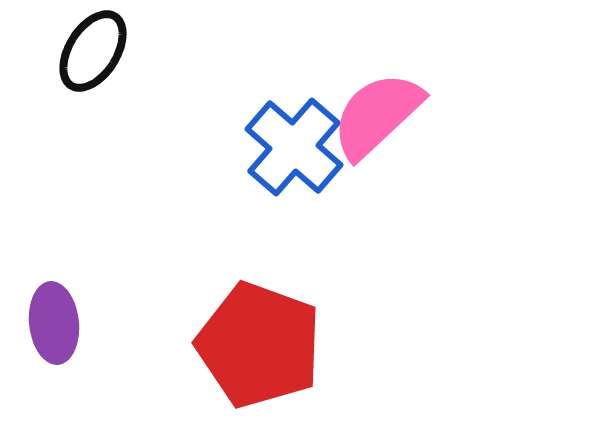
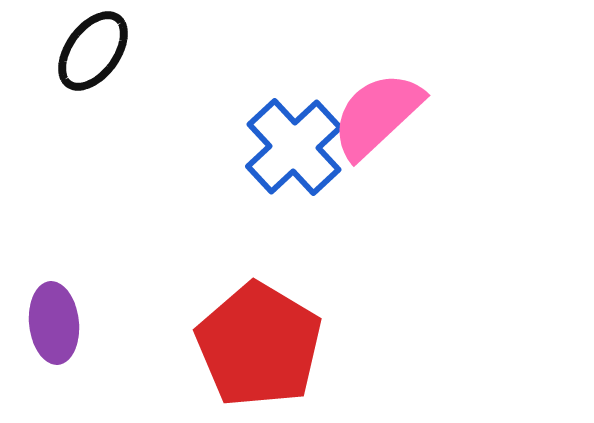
black ellipse: rotated 4 degrees clockwise
blue cross: rotated 6 degrees clockwise
red pentagon: rotated 11 degrees clockwise
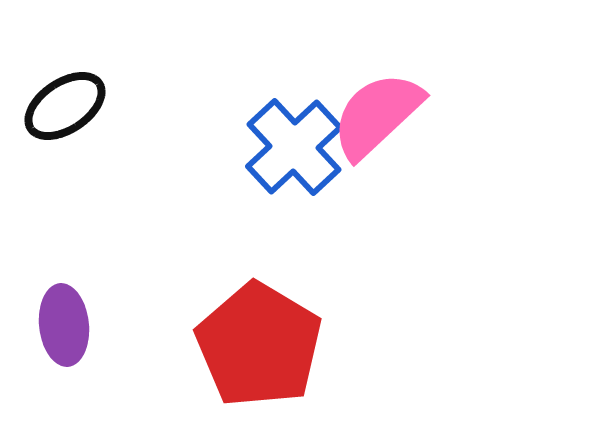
black ellipse: moved 28 px left, 55 px down; rotated 20 degrees clockwise
purple ellipse: moved 10 px right, 2 px down
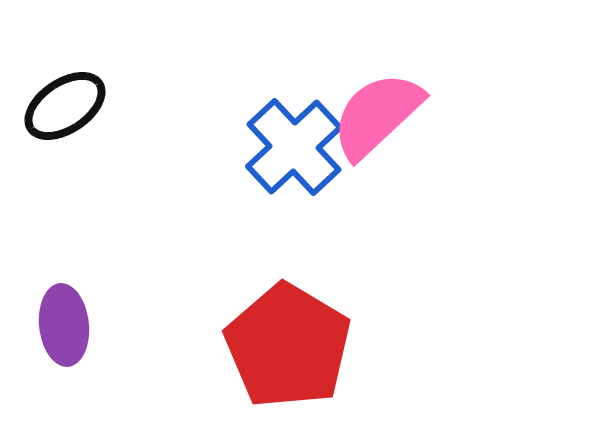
red pentagon: moved 29 px right, 1 px down
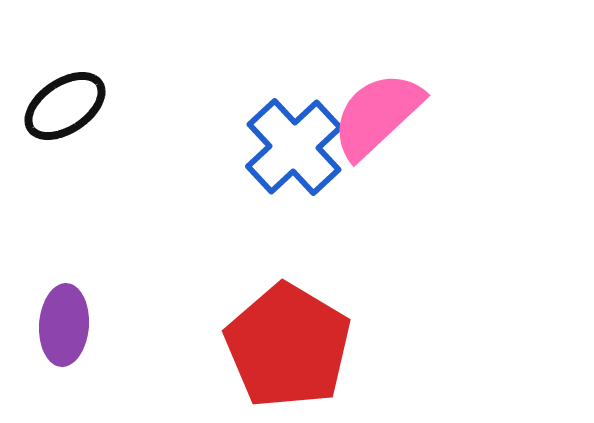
purple ellipse: rotated 10 degrees clockwise
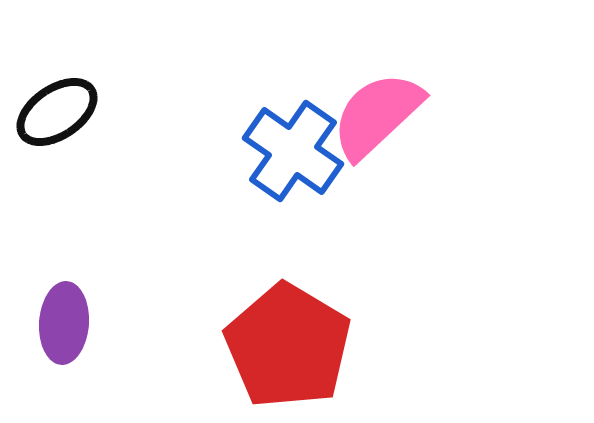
black ellipse: moved 8 px left, 6 px down
blue cross: moved 1 px left, 4 px down; rotated 12 degrees counterclockwise
purple ellipse: moved 2 px up
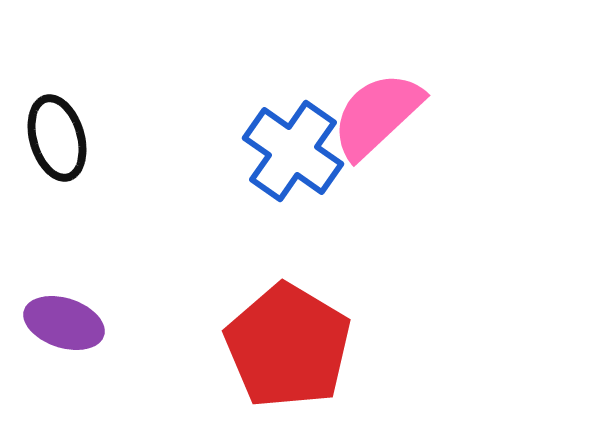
black ellipse: moved 26 px down; rotated 72 degrees counterclockwise
purple ellipse: rotated 76 degrees counterclockwise
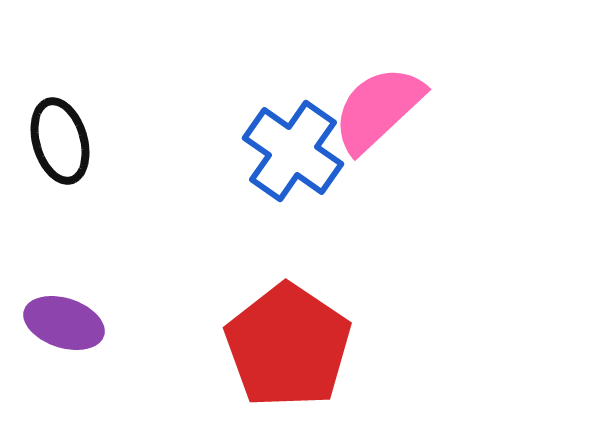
pink semicircle: moved 1 px right, 6 px up
black ellipse: moved 3 px right, 3 px down
red pentagon: rotated 3 degrees clockwise
